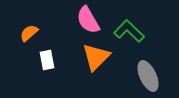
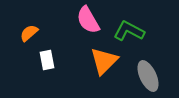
green L-shape: rotated 16 degrees counterclockwise
orange triangle: moved 8 px right, 4 px down
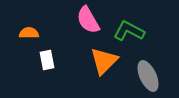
orange semicircle: rotated 42 degrees clockwise
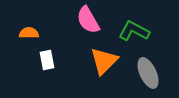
green L-shape: moved 5 px right
gray ellipse: moved 3 px up
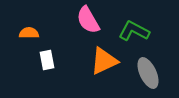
orange triangle: rotated 20 degrees clockwise
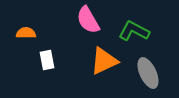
orange semicircle: moved 3 px left
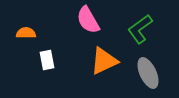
green L-shape: moved 6 px right, 2 px up; rotated 64 degrees counterclockwise
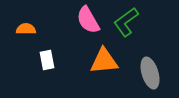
green L-shape: moved 14 px left, 7 px up
orange semicircle: moved 4 px up
orange triangle: rotated 20 degrees clockwise
gray ellipse: moved 2 px right; rotated 8 degrees clockwise
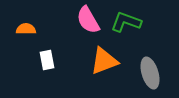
green L-shape: rotated 56 degrees clockwise
orange triangle: rotated 16 degrees counterclockwise
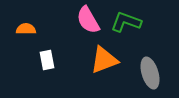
orange triangle: moved 1 px up
